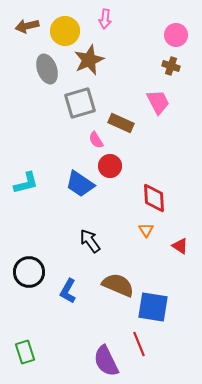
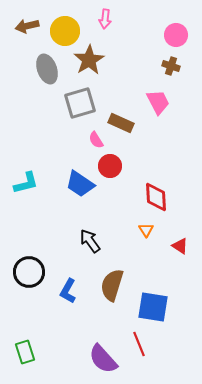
brown star: rotated 8 degrees counterclockwise
red diamond: moved 2 px right, 1 px up
brown semicircle: moved 6 px left; rotated 96 degrees counterclockwise
purple semicircle: moved 3 px left, 2 px up; rotated 16 degrees counterclockwise
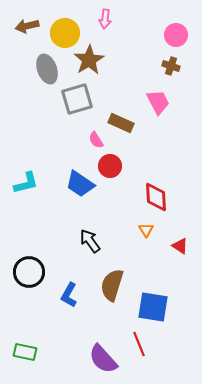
yellow circle: moved 2 px down
gray square: moved 3 px left, 4 px up
blue L-shape: moved 1 px right, 4 px down
green rectangle: rotated 60 degrees counterclockwise
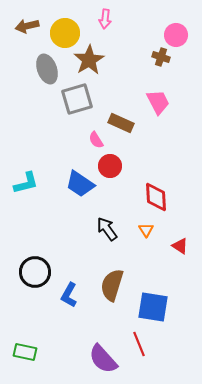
brown cross: moved 10 px left, 9 px up
black arrow: moved 17 px right, 12 px up
black circle: moved 6 px right
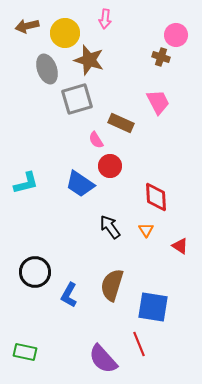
brown star: rotated 24 degrees counterclockwise
black arrow: moved 3 px right, 2 px up
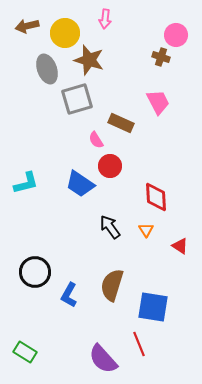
green rectangle: rotated 20 degrees clockwise
